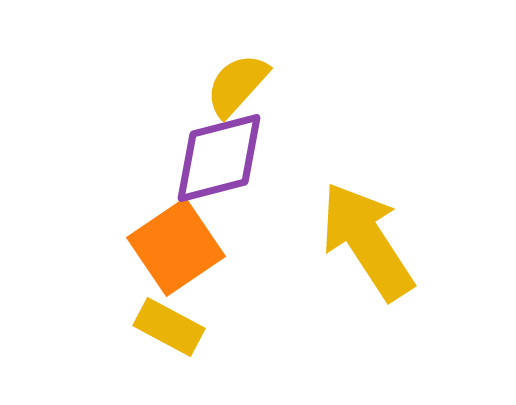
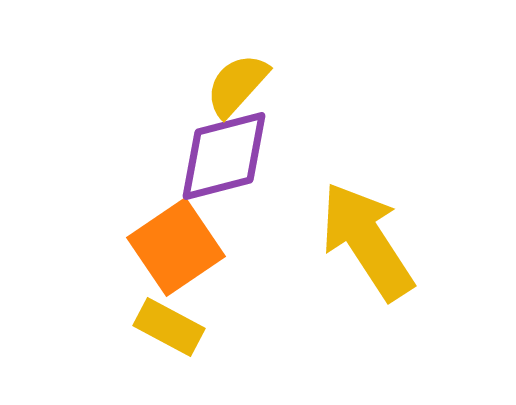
purple diamond: moved 5 px right, 2 px up
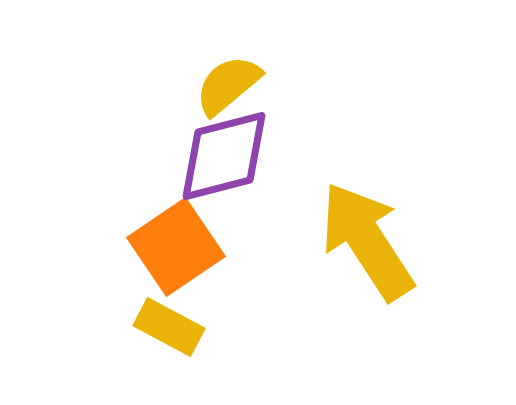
yellow semicircle: moved 9 px left; rotated 8 degrees clockwise
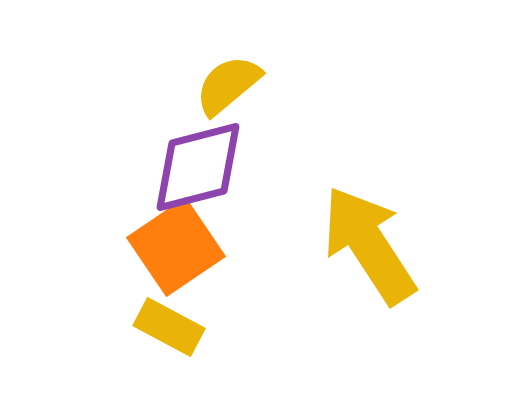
purple diamond: moved 26 px left, 11 px down
yellow arrow: moved 2 px right, 4 px down
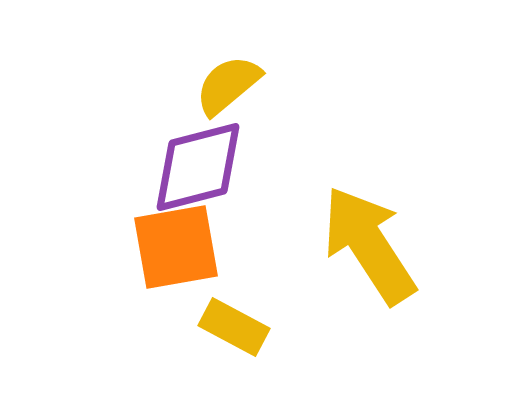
orange square: rotated 24 degrees clockwise
yellow rectangle: moved 65 px right
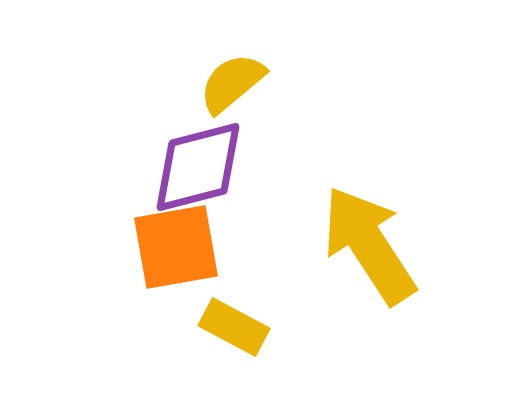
yellow semicircle: moved 4 px right, 2 px up
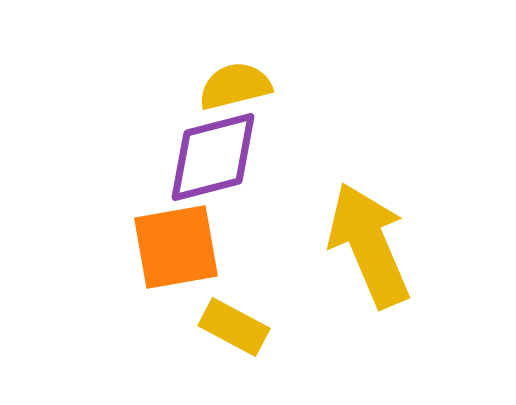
yellow semicircle: moved 3 px right, 3 px down; rotated 26 degrees clockwise
purple diamond: moved 15 px right, 10 px up
yellow arrow: rotated 10 degrees clockwise
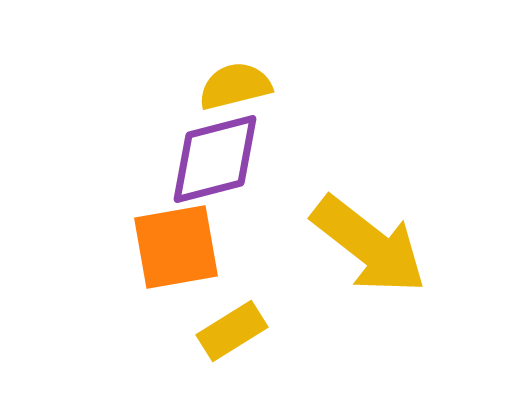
purple diamond: moved 2 px right, 2 px down
yellow arrow: rotated 151 degrees clockwise
yellow rectangle: moved 2 px left, 4 px down; rotated 60 degrees counterclockwise
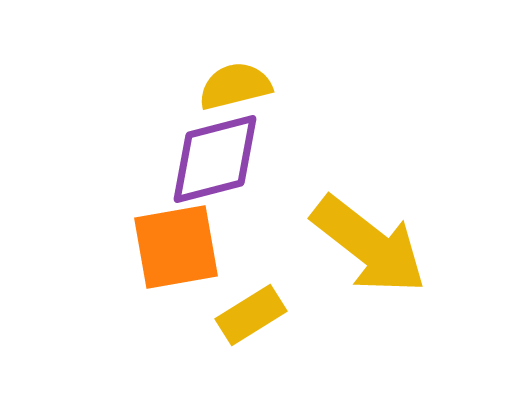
yellow rectangle: moved 19 px right, 16 px up
